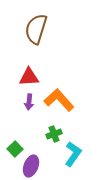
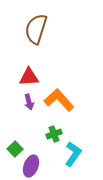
purple arrow: rotated 21 degrees counterclockwise
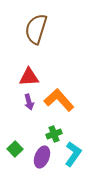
purple ellipse: moved 11 px right, 9 px up
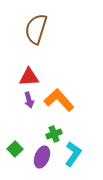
purple arrow: moved 2 px up
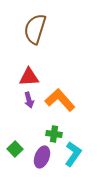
brown semicircle: moved 1 px left
orange L-shape: moved 1 px right
green cross: rotated 28 degrees clockwise
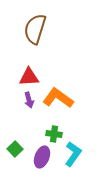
orange L-shape: moved 2 px left, 2 px up; rotated 12 degrees counterclockwise
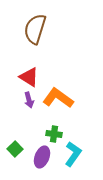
red triangle: rotated 35 degrees clockwise
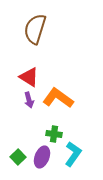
green square: moved 3 px right, 8 px down
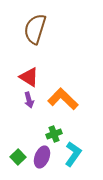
orange L-shape: moved 5 px right, 1 px down; rotated 8 degrees clockwise
green cross: rotated 28 degrees counterclockwise
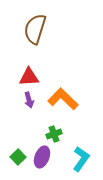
red triangle: rotated 35 degrees counterclockwise
cyan L-shape: moved 8 px right, 5 px down
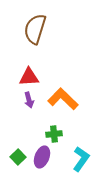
green cross: rotated 14 degrees clockwise
